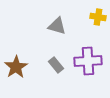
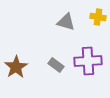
gray triangle: moved 9 px right, 4 px up
gray rectangle: rotated 14 degrees counterclockwise
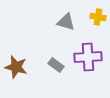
purple cross: moved 4 px up
brown star: rotated 25 degrees counterclockwise
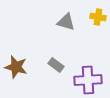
purple cross: moved 23 px down
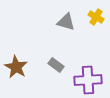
yellow cross: moved 2 px left; rotated 21 degrees clockwise
brown star: rotated 15 degrees clockwise
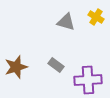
brown star: rotated 25 degrees clockwise
